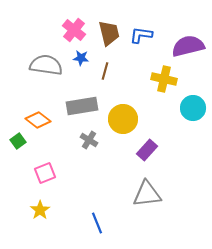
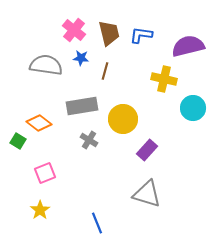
orange diamond: moved 1 px right, 3 px down
green square: rotated 21 degrees counterclockwise
gray triangle: rotated 24 degrees clockwise
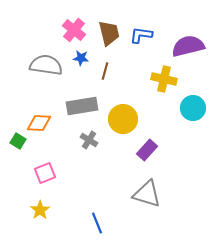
orange diamond: rotated 35 degrees counterclockwise
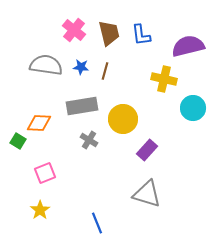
blue L-shape: rotated 105 degrees counterclockwise
blue star: moved 9 px down
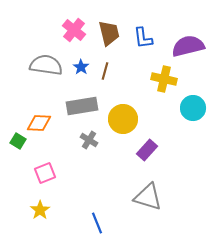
blue L-shape: moved 2 px right, 3 px down
blue star: rotated 28 degrees clockwise
gray triangle: moved 1 px right, 3 px down
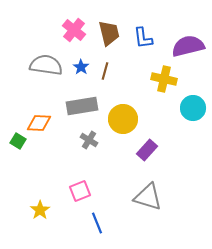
pink square: moved 35 px right, 18 px down
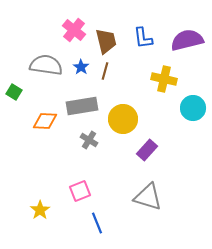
brown trapezoid: moved 3 px left, 8 px down
purple semicircle: moved 1 px left, 6 px up
orange diamond: moved 6 px right, 2 px up
green square: moved 4 px left, 49 px up
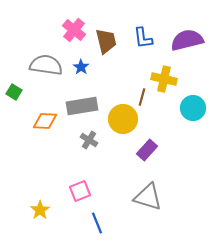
brown line: moved 37 px right, 26 px down
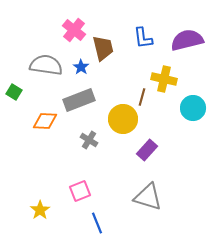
brown trapezoid: moved 3 px left, 7 px down
gray rectangle: moved 3 px left, 6 px up; rotated 12 degrees counterclockwise
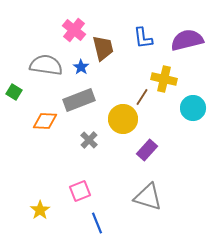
brown line: rotated 18 degrees clockwise
gray cross: rotated 12 degrees clockwise
